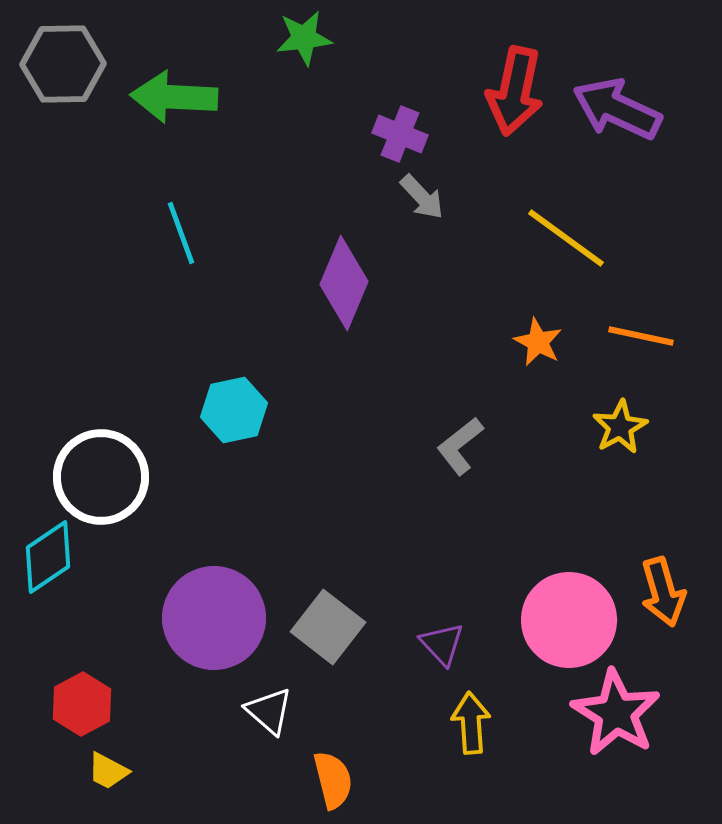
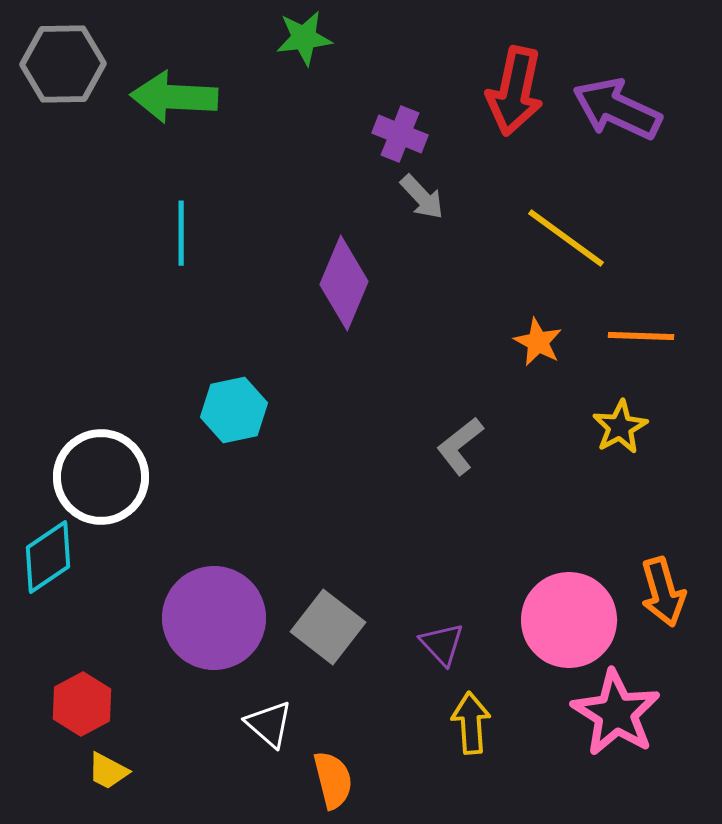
cyan line: rotated 20 degrees clockwise
orange line: rotated 10 degrees counterclockwise
white triangle: moved 13 px down
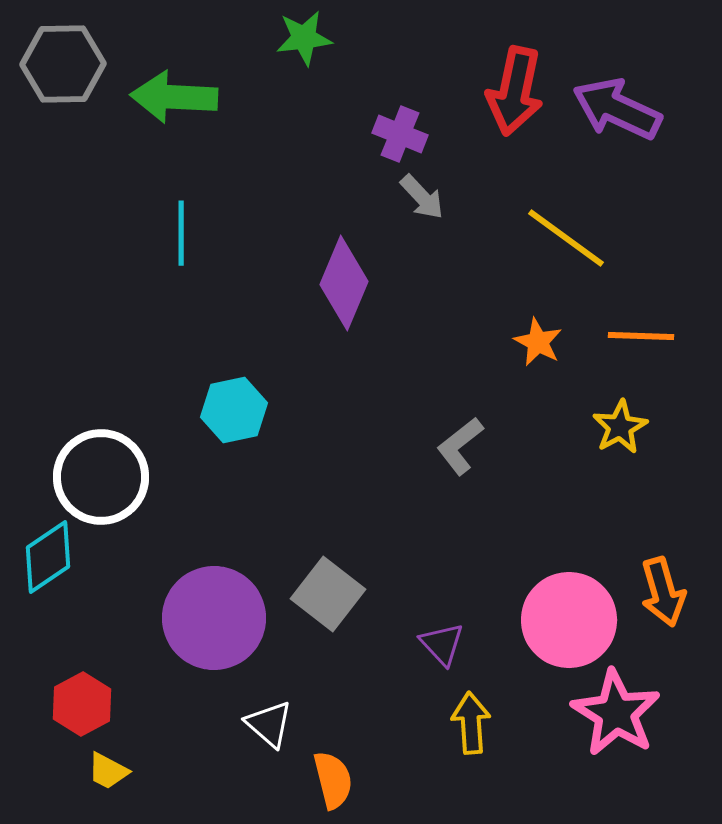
gray square: moved 33 px up
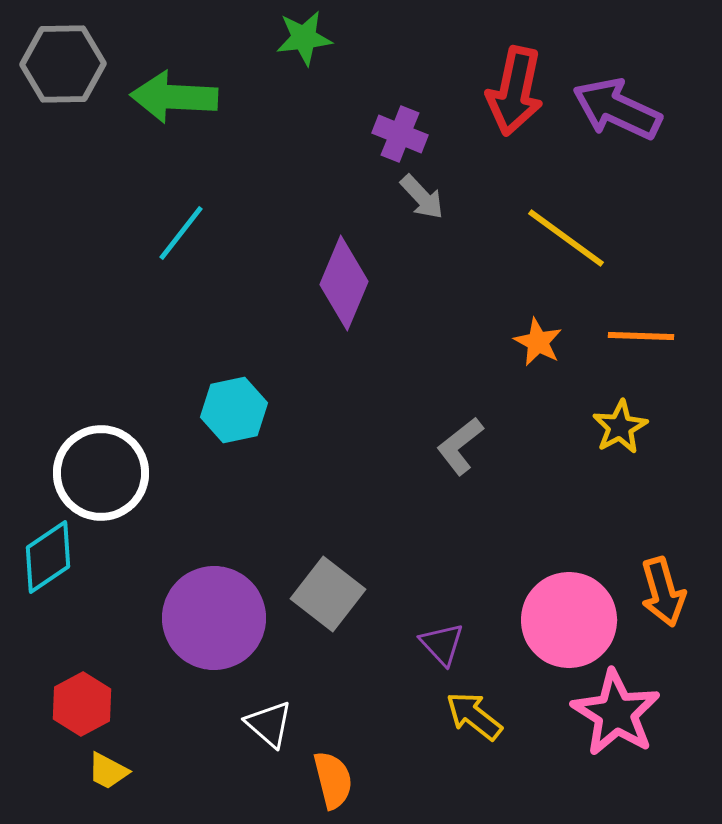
cyan line: rotated 38 degrees clockwise
white circle: moved 4 px up
yellow arrow: moved 3 px right, 7 px up; rotated 48 degrees counterclockwise
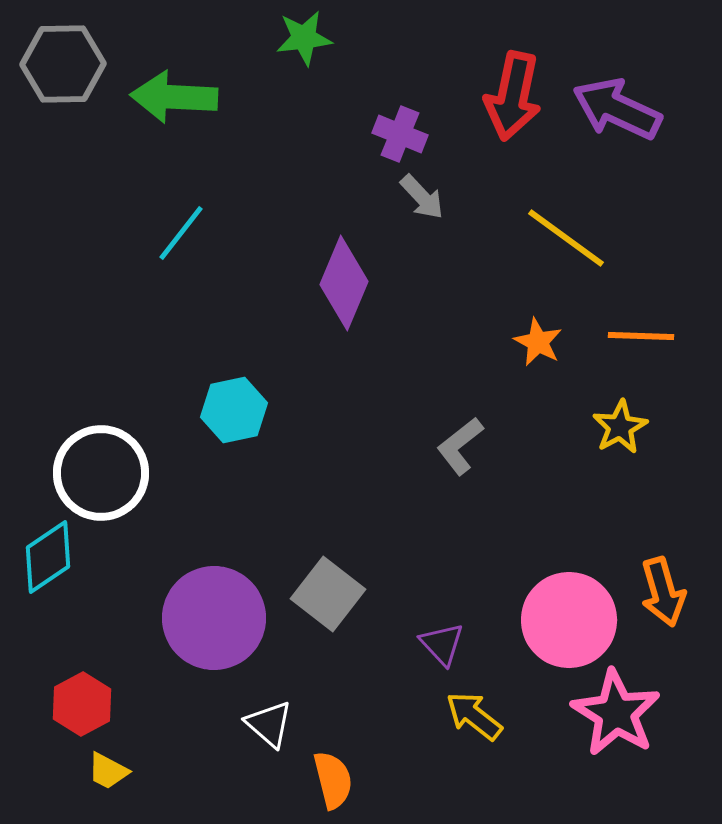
red arrow: moved 2 px left, 5 px down
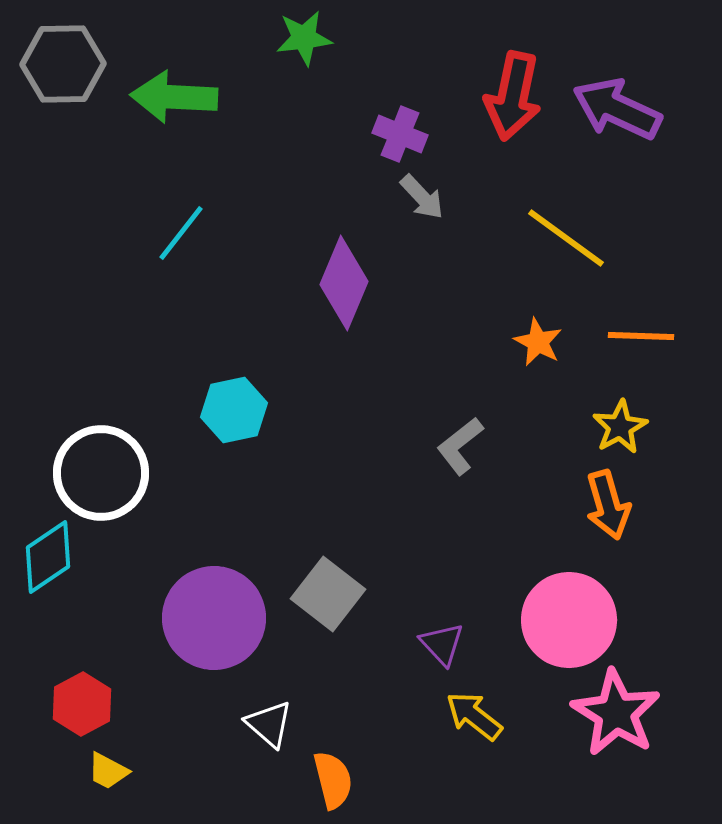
orange arrow: moved 55 px left, 87 px up
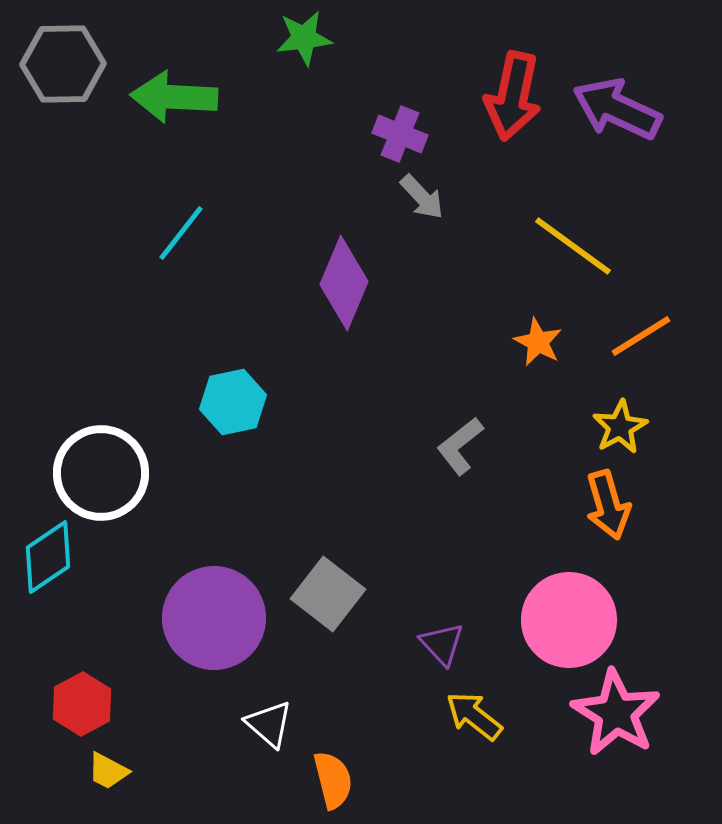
yellow line: moved 7 px right, 8 px down
orange line: rotated 34 degrees counterclockwise
cyan hexagon: moved 1 px left, 8 px up
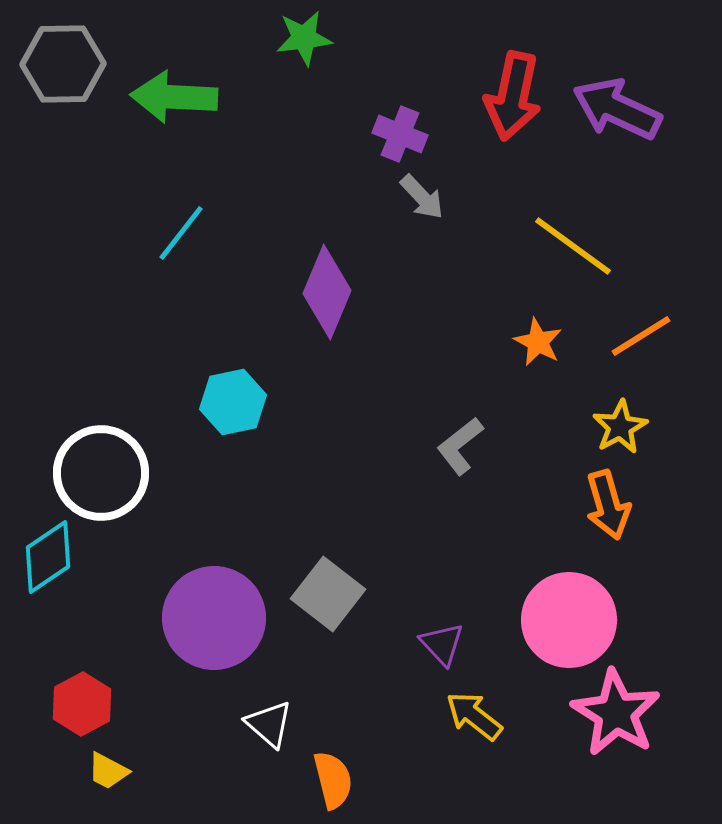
purple diamond: moved 17 px left, 9 px down
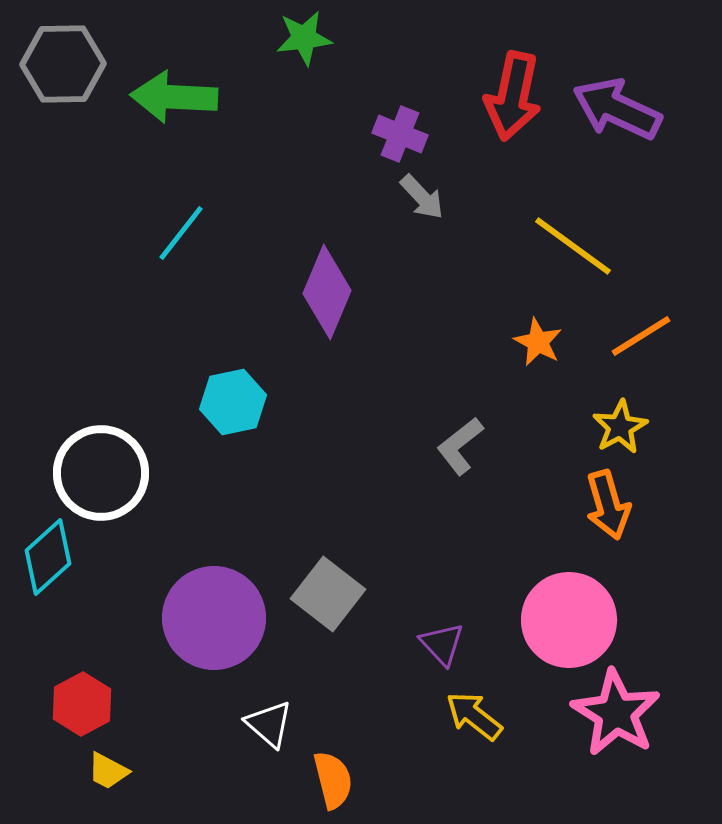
cyan diamond: rotated 8 degrees counterclockwise
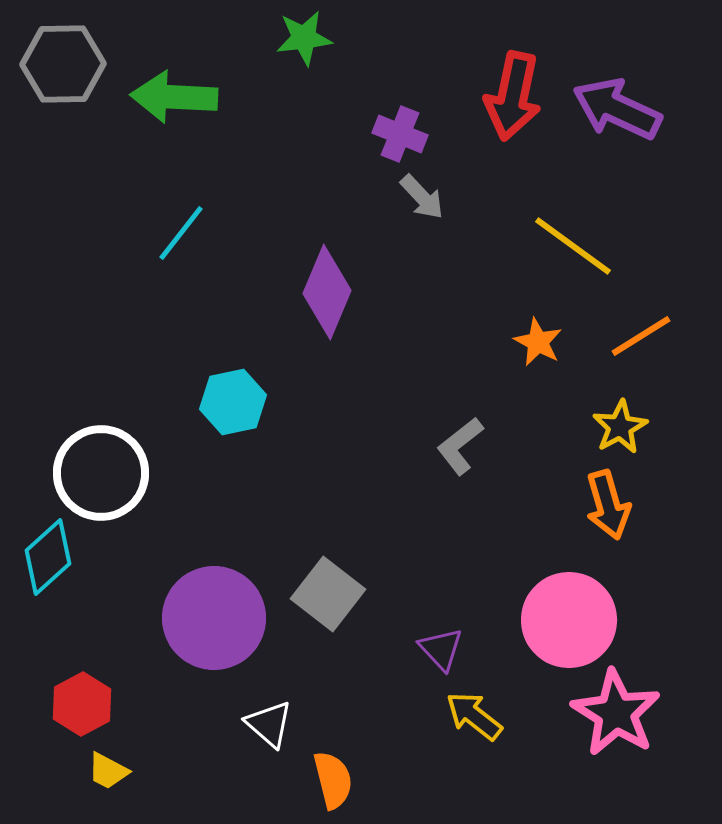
purple triangle: moved 1 px left, 5 px down
